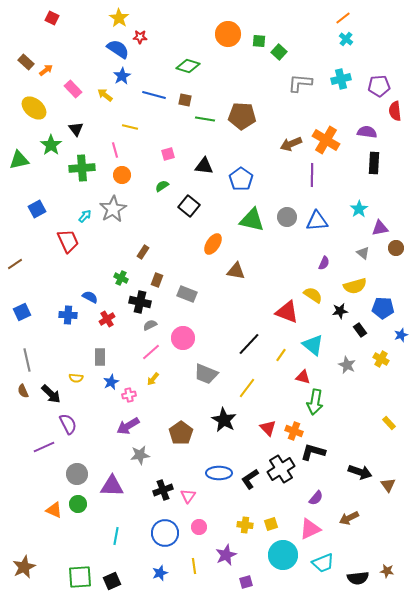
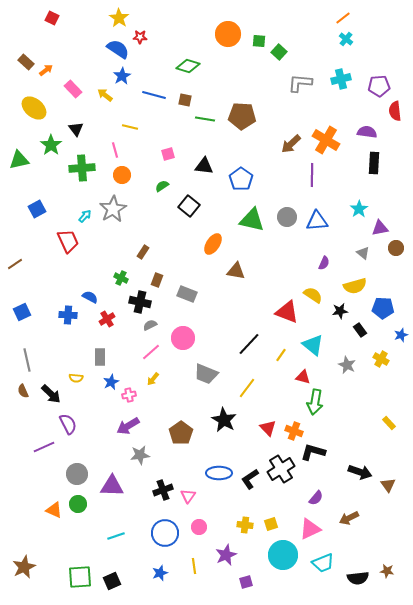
brown arrow at (291, 144): rotated 20 degrees counterclockwise
cyan line at (116, 536): rotated 60 degrees clockwise
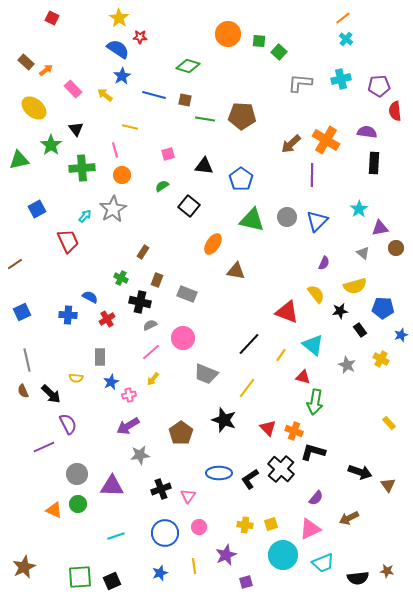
blue triangle at (317, 221): rotated 40 degrees counterclockwise
yellow semicircle at (313, 295): moved 3 px right, 1 px up; rotated 18 degrees clockwise
black star at (224, 420): rotated 10 degrees counterclockwise
black cross at (281, 469): rotated 16 degrees counterclockwise
black cross at (163, 490): moved 2 px left, 1 px up
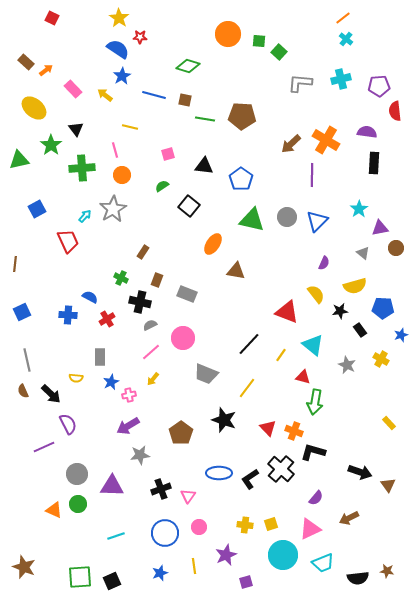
brown line at (15, 264): rotated 49 degrees counterclockwise
brown star at (24, 567): rotated 25 degrees counterclockwise
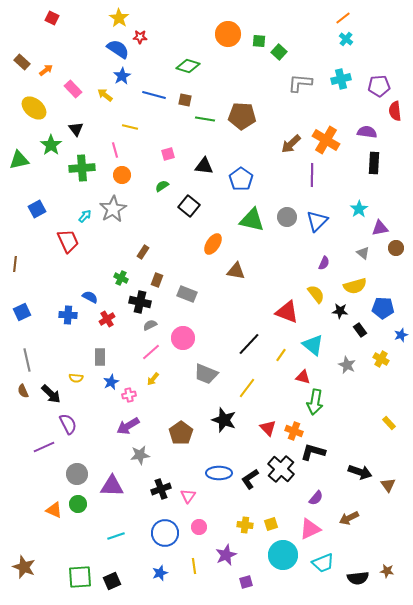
brown rectangle at (26, 62): moved 4 px left
black star at (340, 311): rotated 14 degrees clockwise
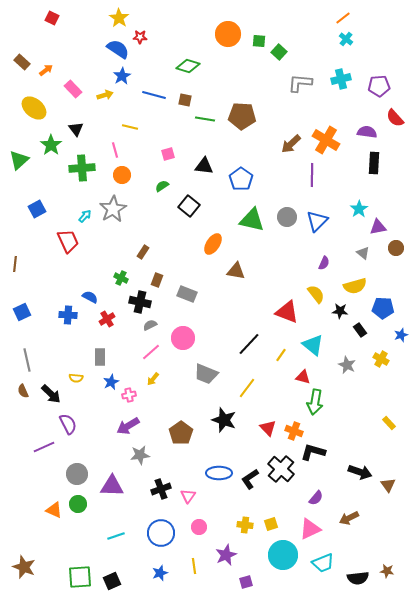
yellow arrow at (105, 95): rotated 126 degrees clockwise
red semicircle at (395, 111): moved 7 px down; rotated 36 degrees counterclockwise
green triangle at (19, 160): rotated 30 degrees counterclockwise
purple triangle at (380, 228): moved 2 px left, 1 px up
blue circle at (165, 533): moved 4 px left
